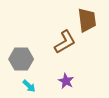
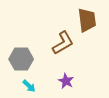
brown L-shape: moved 2 px left, 1 px down
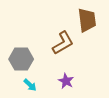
cyan arrow: moved 1 px right, 1 px up
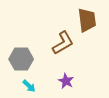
cyan arrow: moved 1 px left, 1 px down
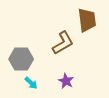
cyan arrow: moved 2 px right, 3 px up
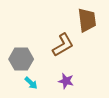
brown L-shape: moved 2 px down
purple star: rotated 14 degrees counterclockwise
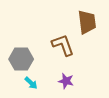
brown trapezoid: moved 2 px down
brown L-shape: rotated 80 degrees counterclockwise
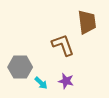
gray hexagon: moved 1 px left, 8 px down
cyan arrow: moved 10 px right
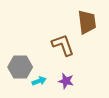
cyan arrow: moved 2 px left, 2 px up; rotated 64 degrees counterclockwise
